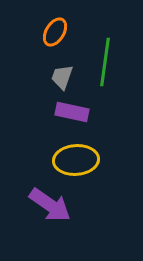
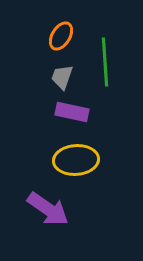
orange ellipse: moved 6 px right, 4 px down
green line: rotated 12 degrees counterclockwise
purple arrow: moved 2 px left, 4 px down
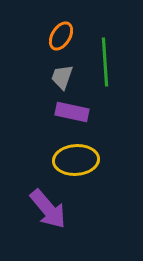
purple arrow: rotated 15 degrees clockwise
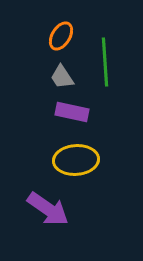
gray trapezoid: rotated 52 degrees counterclockwise
purple arrow: rotated 15 degrees counterclockwise
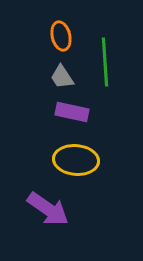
orange ellipse: rotated 44 degrees counterclockwise
yellow ellipse: rotated 9 degrees clockwise
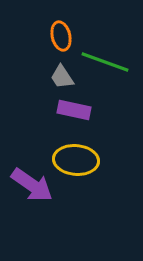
green line: rotated 66 degrees counterclockwise
purple rectangle: moved 2 px right, 2 px up
purple arrow: moved 16 px left, 24 px up
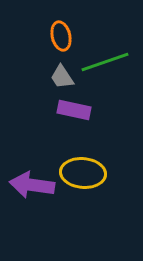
green line: rotated 39 degrees counterclockwise
yellow ellipse: moved 7 px right, 13 px down
purple arrow: rotated 153 degrees clockwise
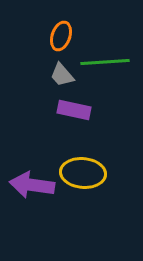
orange ellipse: rotated 32 degrees clockwise
green line: rotated 15 degrees clockwise
gray trapezoid: moved 2 px up; rotated 8 degrees counterclockwise
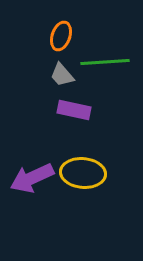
purple arrow: moved 7 px up; rotated 33 degrees counterclockwise
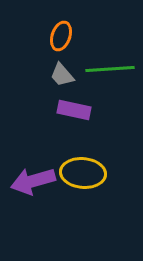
green line: moved 5 px right, 7 px down
purple arrow: moved 1 px right, 3 px down; rotated 9 degrees clockwise
